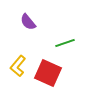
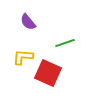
yellow L-shape: moved 5 px right, 9 px up; rotated 55 degrees clockwise
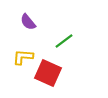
green line: moved 1 px left, 2 px up; rotated 18 degrees counterclockwise
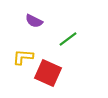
purple semicircle: moved 6 px right, 1 px up; rotated 24 degrees counterclockwise
green line: moved 4 px right, 2 px up
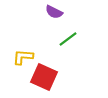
purple semicircle: moved 20 px right, 9 px up
red square: moved 4 px left, 4 px down
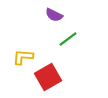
purple semicircle: moved 3 px down
red square: moved 4 px right; rotated 36 degrees clockwise
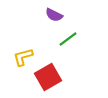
yellow L-shape: rotated 20 degrees counterclockwise
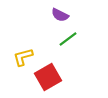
purple semicircle: moved 6 px right
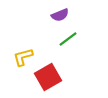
purple semicircle: rotated 48 degrees counterclockwise
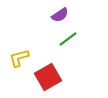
purple semicircle: rotated 12 degrees counterclockwise
yellow L-shape: moved 4 px left, 1 px down
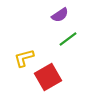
yellow L-shape: moved 5 px right
